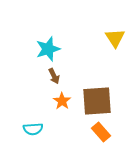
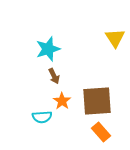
cyan semicircle: moved 9 px right, 12 px up
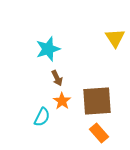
brown arrow: moved 3 px right, 2 px down
cyan semicircle: rotated 60 degrees counterclockwise
orange rectangle: moved 2 px left, 1 px down
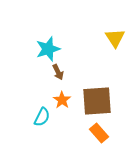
brown arrow: moved 1 px right, 6 px up
orange star: moved 1 px up
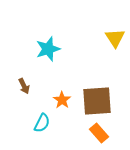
brown arrow: moved 34 px left, 14 px down
cyan semicircle: moved 6 px down
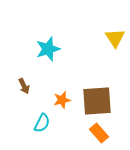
orange star: rotated 24 degrees clockwise
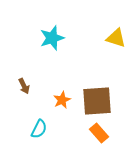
yellow triangle: moved 1 px right; rotated 40 degrees counterclockwise
cyan star: moved 4 px right, 11 px up
orange star: rotated 12 degrees counterclockwise
cyan semicircle: moved 3 px left, 6 px down
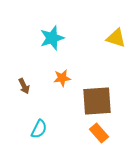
orange star: moved 22 px up; rotated 18 degrees clockwise
